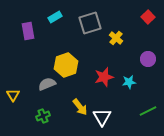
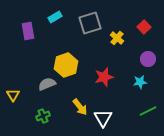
red square: moved 4 px left, 10 px down
yellow cross: moved 1 px right
cyan star: moved 11 px right
white triangle: moved 1 px right, 1 px down
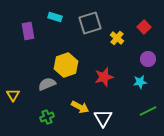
cyan rectangle: rotated 48 degrees clockwise
yellow arrow: rotated 24 degrees counterclockwise
green cross: moved 4 px right, 1 px down
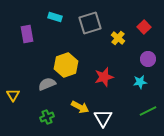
purple rectangle: moved 1 px left, 3 px down
yellow cross: moved 1 px right
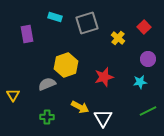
gray square: moved 3 px left
green cross: rotated 24 degrees clockwise
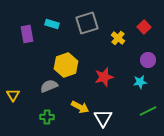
cyan rectangle: moved 3 px left, 7 px down
purple circle: moved 1 px down
gray semicircle: moved 2 px right, 2 px down
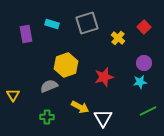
purple rectangle: moved 1 px left
purple circle: moved 4 px left, 3 px down
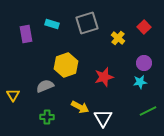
gray semicircle: moved 4 px left
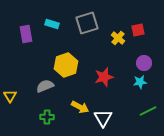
red square: moved 6 px left, 3 px down; rotated 32 degrees clockwise
yellow triangle: moved 3 px left, 1 px down
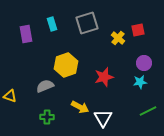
cyan rectangle: rotated 56 degrees clockwise
yellow triangle: rotated 40 degrees counterclockwise
